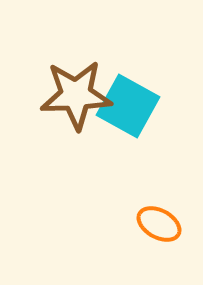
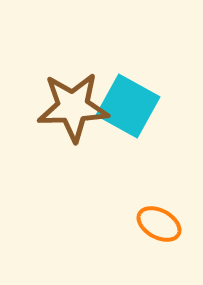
brown star: moved 3 px left, 12 px down
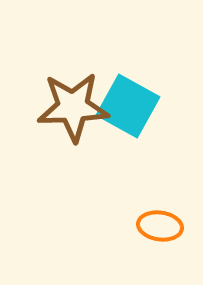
orange ellipse: moved 1 px right, 2 px down; rotated 21 degrees counterclockwise
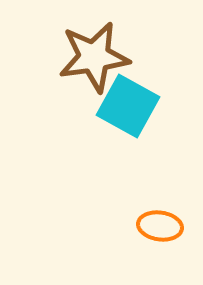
brown star: moved 21 px right, 50 px up; rotated 6 degrees counterclockwise
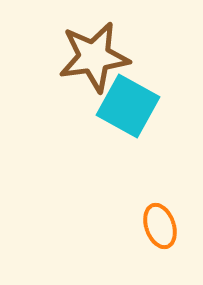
orange ellipse: rotated 63 degrees clockwise
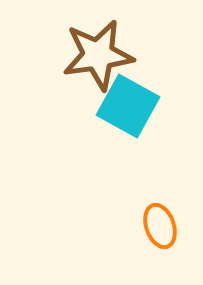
brown star: moved 4 px right, 2 px up
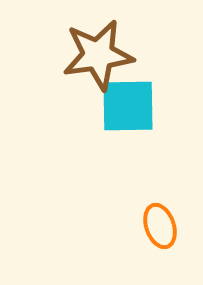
cyan square: rotated 30 degrees counterclockwise
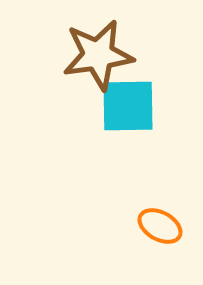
orange ellipse: rotated 42 degrees counterclockwise
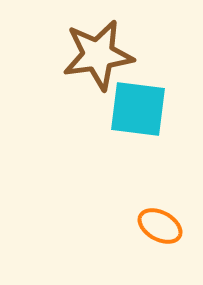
cyan square: moved 10 px right, 3 px down; rotated 8 degrees clockwise
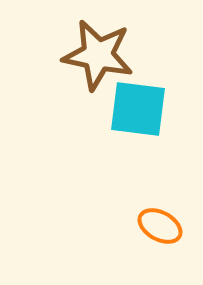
brown star: rotated 20 degrees clockwise
